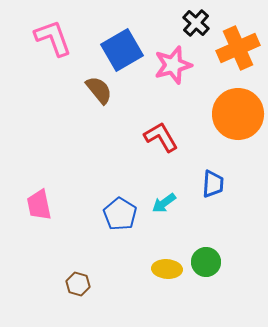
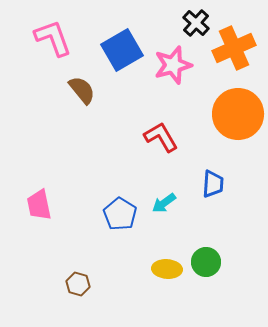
orange cross: moved 4 px left
brown semicircle: moved 17 px left
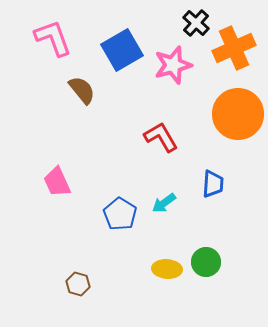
pink trapezoid: moved 18 px right, 23 px up; rotated 12 degrees counterclockwise
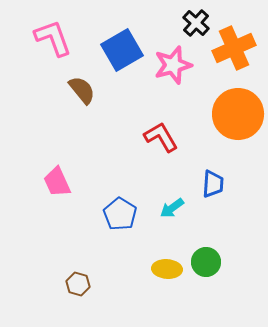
cyan arrow: moved 8 px right, 5 px down
